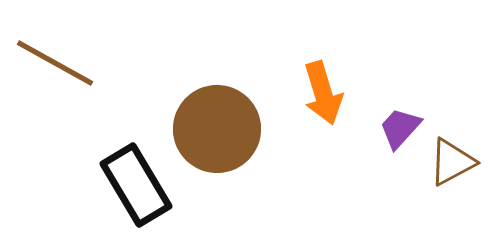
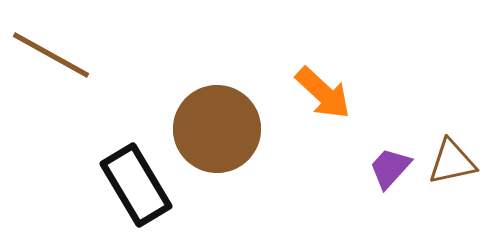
brown line: moved 4 px left, 8 px up
orange arrow: rotated 30 degrees counterclockwise
purple trapezoid: moved 10 px left, 40 px down
brown triangle: rotated 16 degrees clockwise
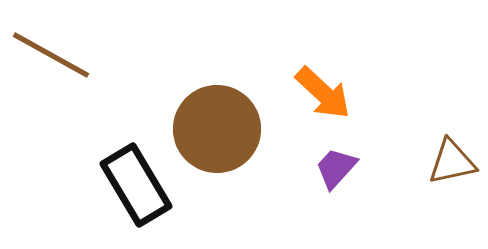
purple trapezoid: moved 54 px left
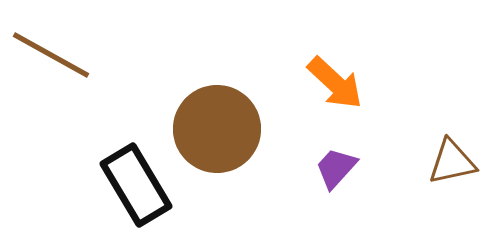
orange arrow: moved 12 px right, 10 px up
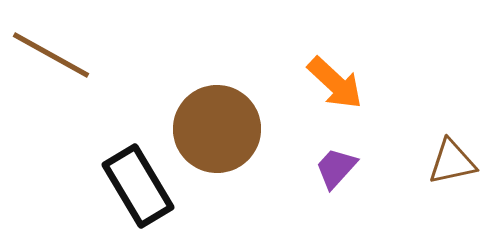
black rectangle: moved 2 px right, 1 px down
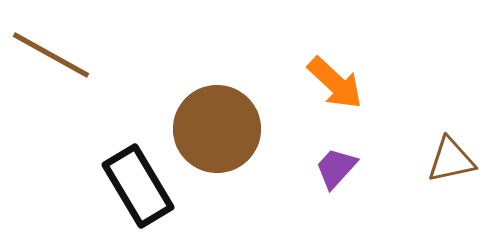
brown triangle: moved 1 px left, 2 px up
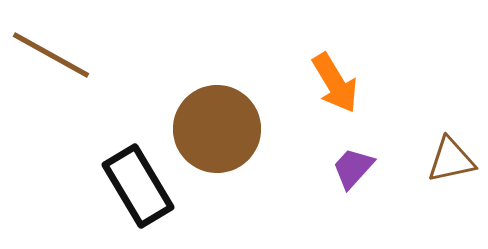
orange arrow: rotated 16 degrees clockwise
purple trapezoid: moved 17 px right
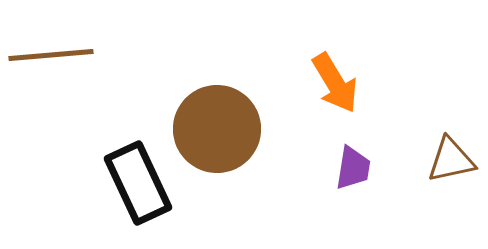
brown line: rotated 34 degrees counterclockwise
purple trapezoid: rotated 147 degrees clockwise
black rectangle: moved 3 px up; rotated 6 degrees clockwise
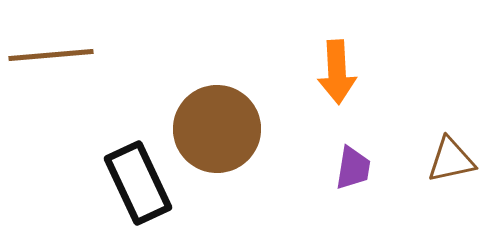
orange arrow: moved 2 px right, 11 px up; rotated 28 degrees clockwise
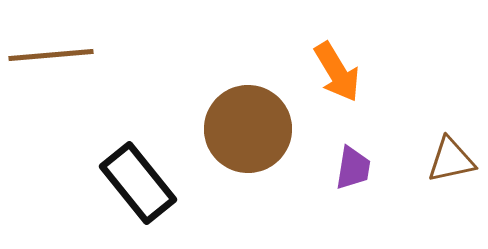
orange arrow: rotated 28 degrees counterclockwise
brown circle: moved 31 px right
black rectangle: rotated 14 degrees counterclockwise
